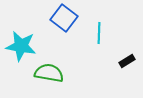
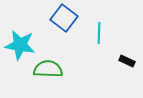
cyan star: moved 1 px left, 1 px up
black rectangle: rotated 56 degrees clockwise
green semicircle: moved 1 px left, 4 px up; rotated 8 degrees counterclockwise
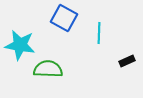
blue square: rotated 8 degrees counterclockwise
black rectangle: rotated 49 degrees counterclockwise
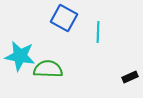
cyan line: moved 1 px left, 1 px up
cyan star: moved 11 px down
black rectangle: moved 3 px right, 16 px down
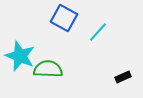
cyan line: rotated 40 degrees clockwise
cyan star: rotated 12 degrees clockwise
black rectangle: moved 7 px left
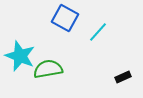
blue square: moved 1 px right
green semicircle: rotated 12 degrees counterclockwise
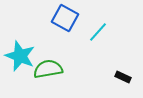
black rectangle: rotated 49 degrees clockwise
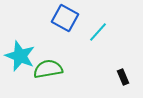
black rectangle: rotated 42 degrees clockwise
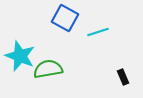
cyan line: rotated 30 degrees clockwise
